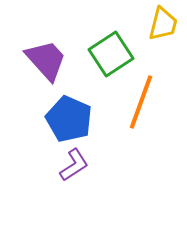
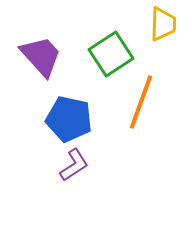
yellow trapezoid: rotated 12 degrees counterclockwise
purple trapezoid: moved 5 px left, 4 px up
blue pentagon: rotated 12 degrees counterclockwise
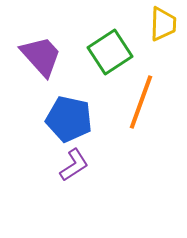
green square: moved 1 px left, 2 px up
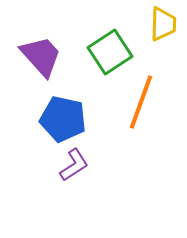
blue pentagon: moved 6 px left
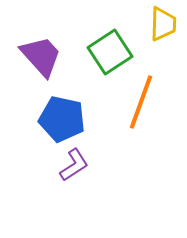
blue pentagon: moved 1 px left
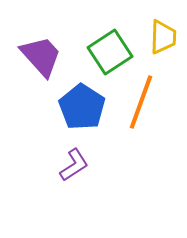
yellow trapezoid: moved 13 px down
blue pentagon: moved 20 px right, 12 px up; rotated 21 degrees clockwise
